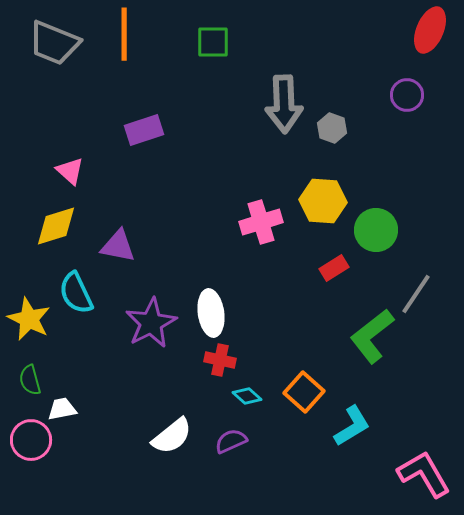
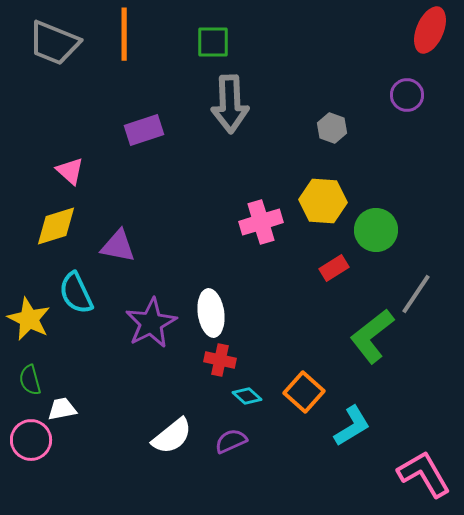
gray arrow: moved 54 px left
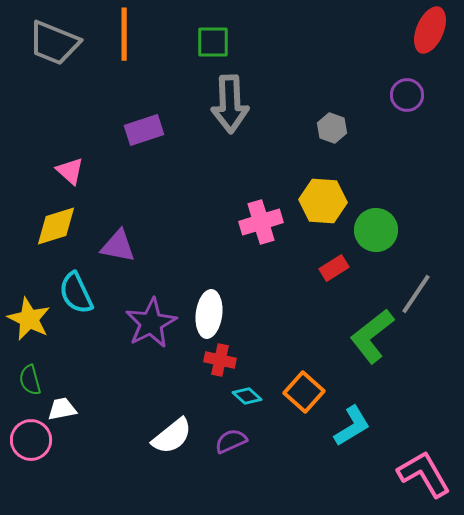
white ellipse: moved 2 px left, 1 px down; rotated 15 degrees clockwise
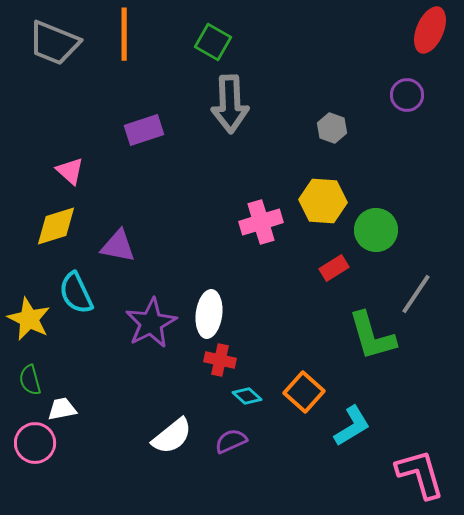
green square: rotated 30 degrees clockwise
green L-shape: rotated 68 degrees counterclockwise
pink circle: moved 4 px right, 3 px down
pink L-shape: moved 4 px left; rotated 14 degrees clockwise
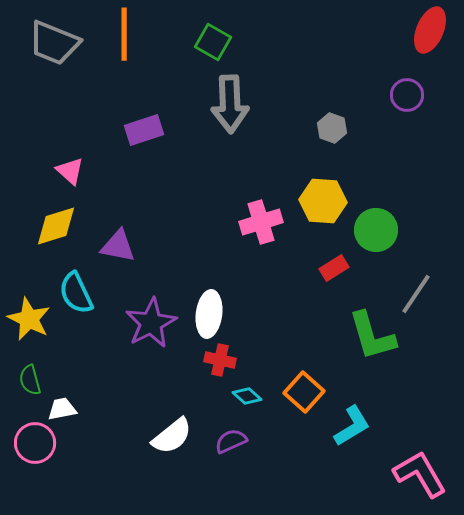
pink L-shape: rotated 14 degrees counterclockwise
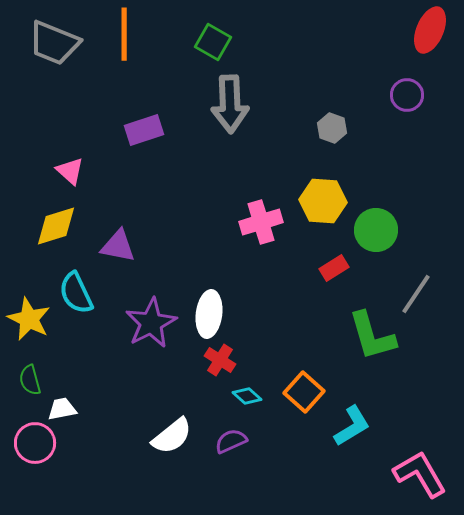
red cross: rotated 20 degrees clockwise
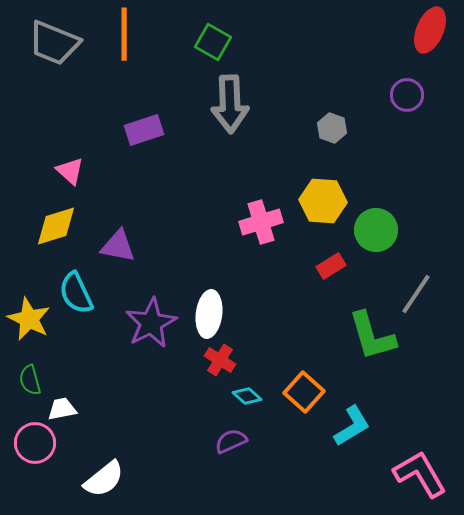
red rectangle: moved 3 px left, 2 px up
white semicircle: moved 68 px left, 43 px down
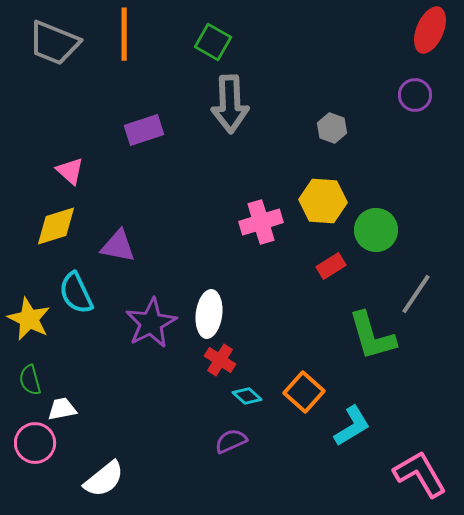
purple circle: moved 8 px right
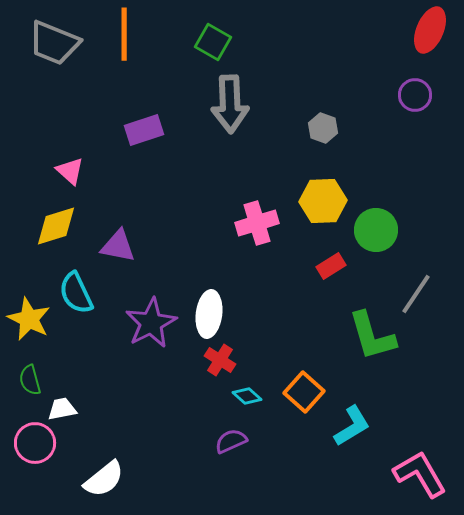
gray hexagon: moved 9 px left
yellow hexagon: rotated 6 degrees counterclockwise
pink cross: moved 4 px left, 1 px down
